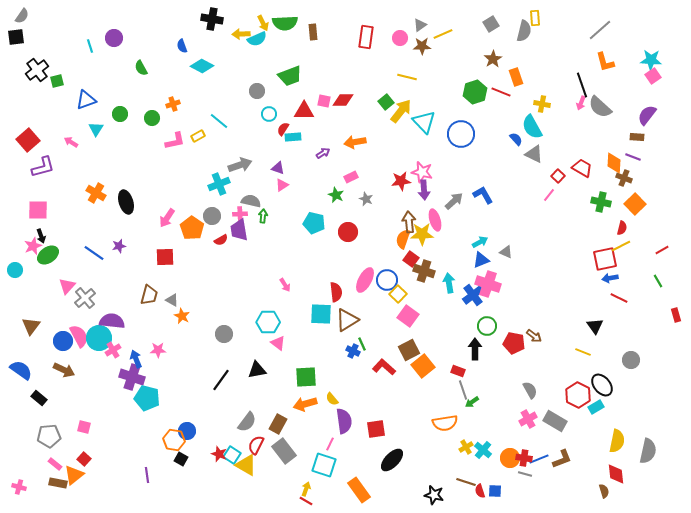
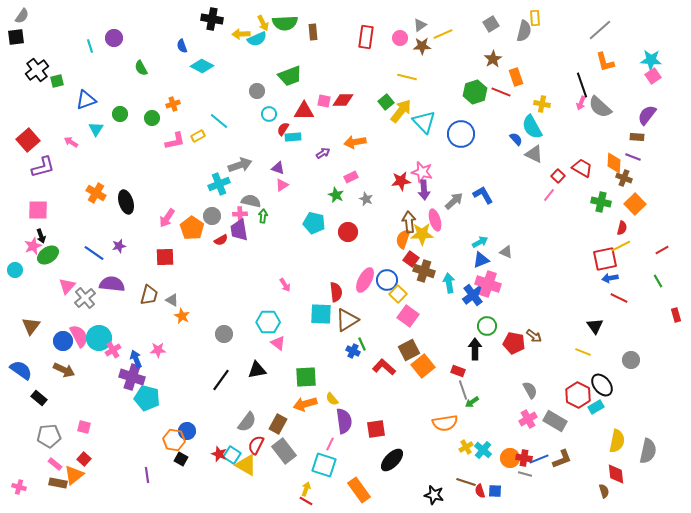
purple semicircle at (112, 321): moved 37 px up
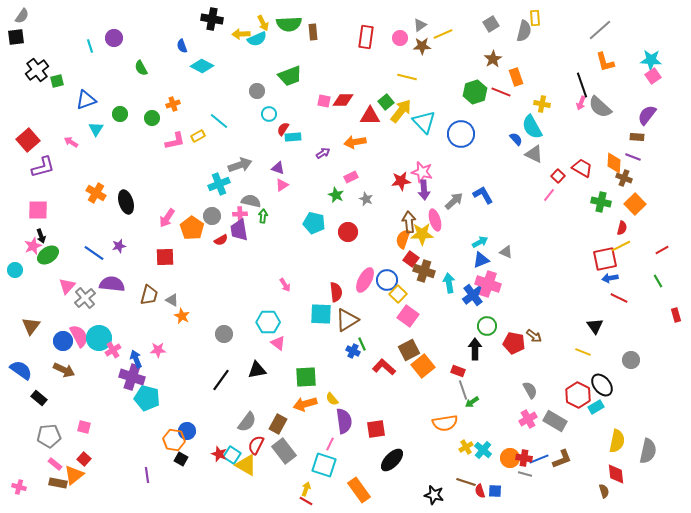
green semicircle at (285, 23): moved 4 px right, 1 px down
red triangle at (304, 111): moved 66 px right, 5 px down
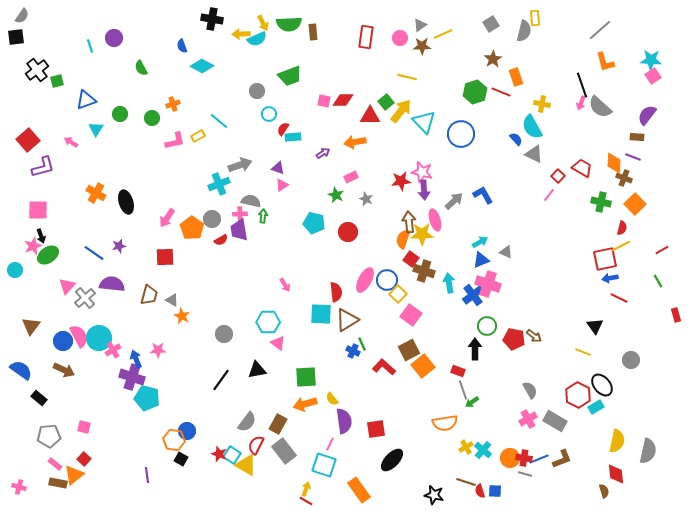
gray circle at (212, 216): moved 3 px down
pink square at (408, 316): moved 3 px right, 1 px up
red pentagon at (514, 343): moved 4 px up
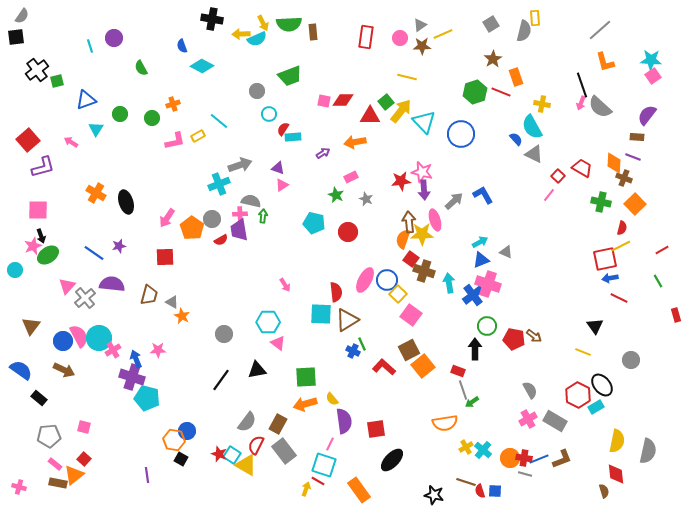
gray triangle at (172, 300): moved 2 px down
red line at (306, 501): moved 12 px right, 20 px up
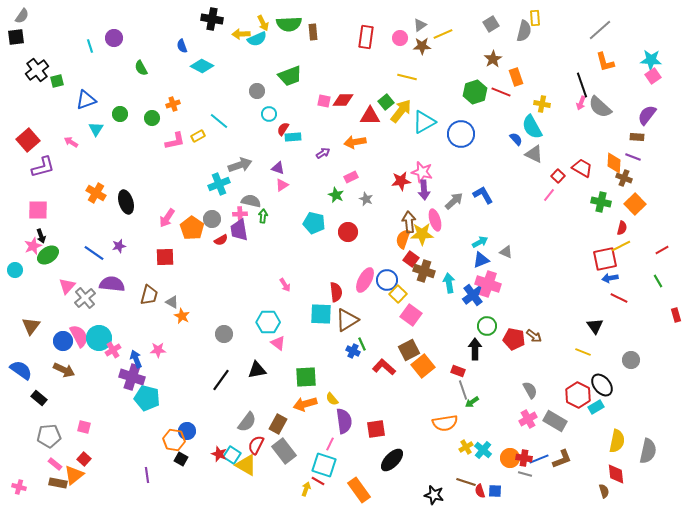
cyan triangle at (424, 122): rotated 45 degrees clockwise
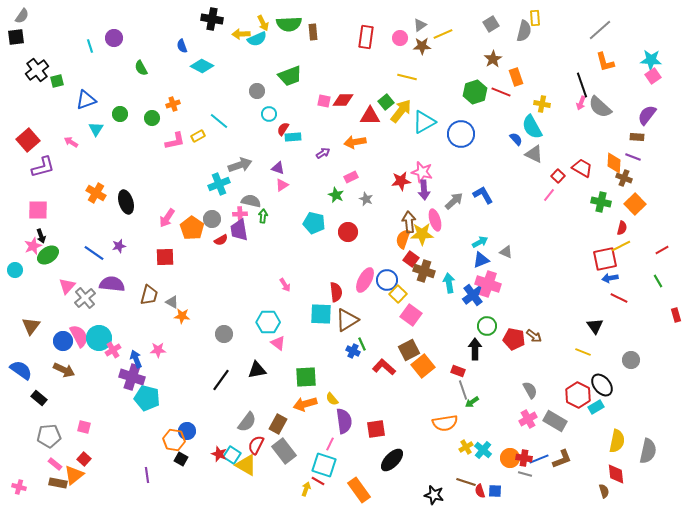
orange star at (182, 316): rotated 21 degrees counterclockwise
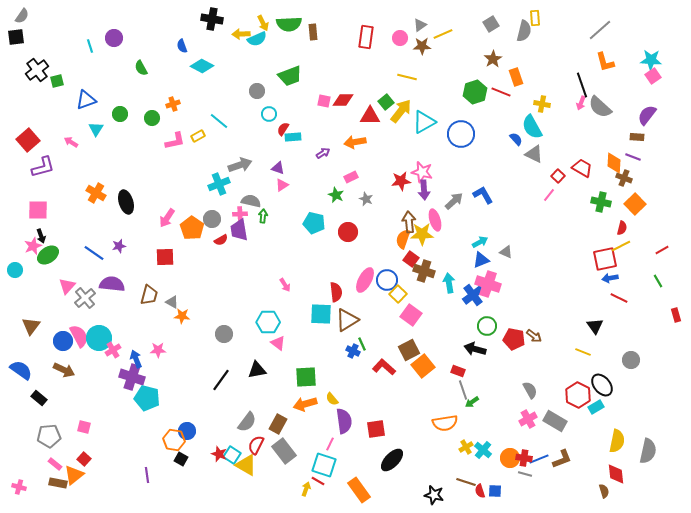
black arrow at (475, 349): rotated 75 degrees counterclockwise
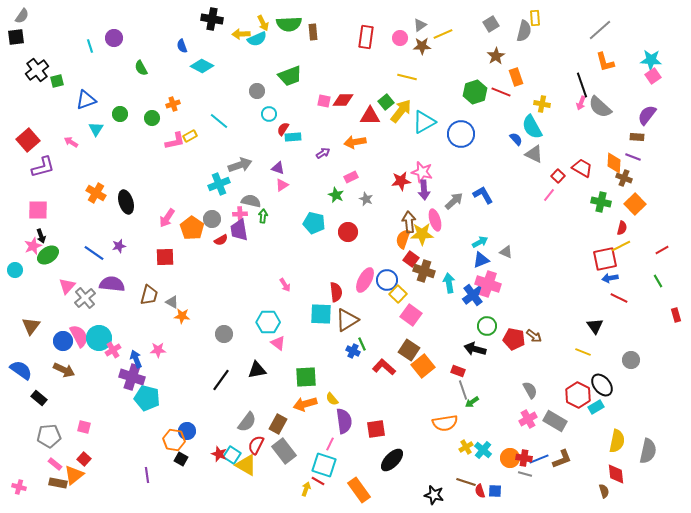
brown star at (493, 59): moved 3 px right, 3 px up
yellow rectangle at (198, 136): moved 8 px left
brown square at (409, 350): rotated 30 degrees counterclockwise
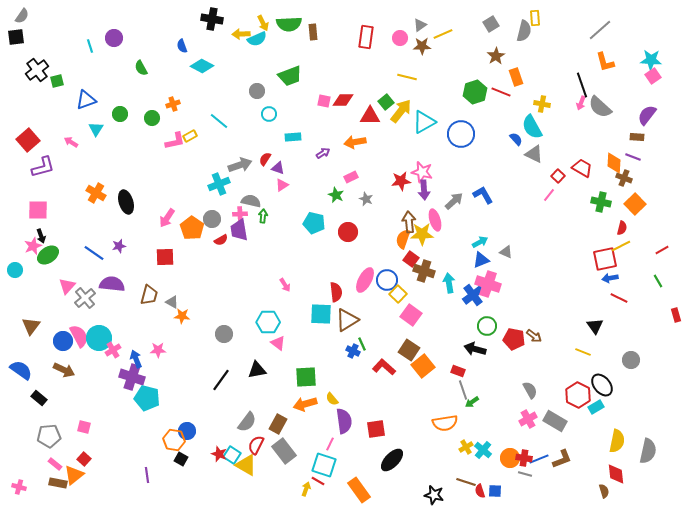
red semicircle at (283, 129): moved 18 px left, 30 px down
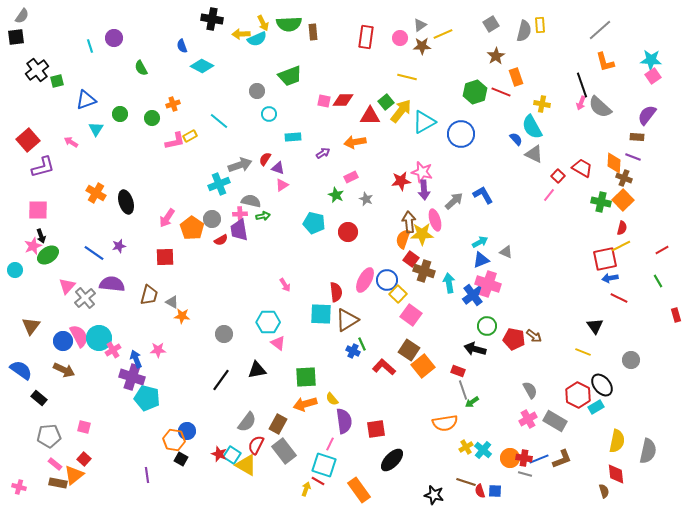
yellow rectangle at (535, 18): moved 5 px right, 7 px down
orange square at (635, 204): moved 12 px left, 4 px up
green arrow at (263, 216): rotated 72 degrees clockwise
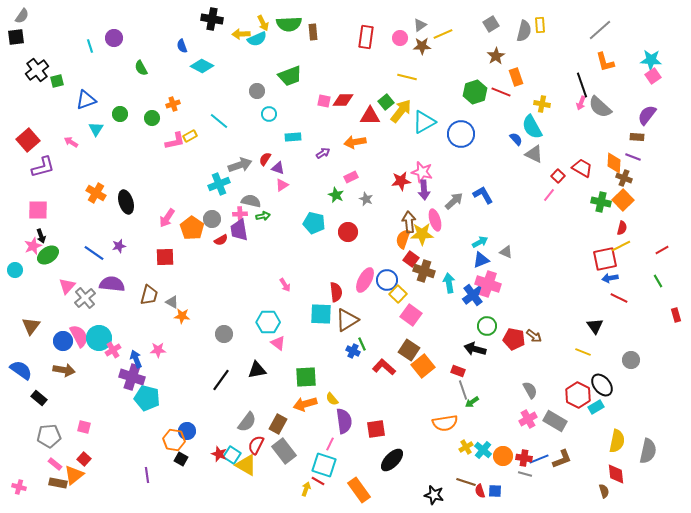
brown arrow at (64, 370): rotated 15 degrees counterclockwise
orange circle at (510, 458): moved 7 px left, 2 px up
